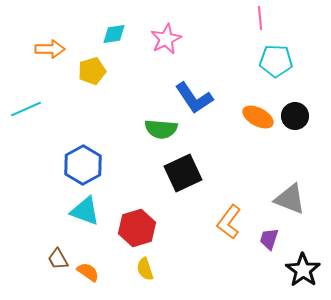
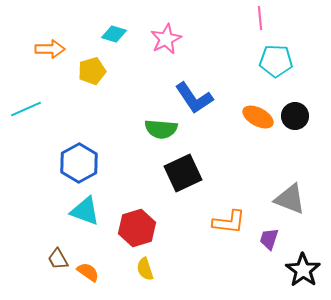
cyan diamond: rotated 25 degrees clockwise
blue hexagon: moved 4 px left, 2 px up
orange L-shape: rotated 120 degrees counterclockwise
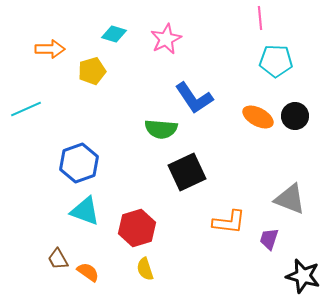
blue hexagon: rotated 9 degrees clockwise
black square: moved 4 px right, 1 px up
black star: moved 6 px down; rotated 20 degrees counterclockwise
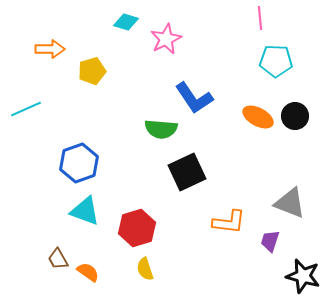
cyan diamond: moved 12 px right, 12 px up
gray triangle: moved 4 px down
purple trapezoid: moved 1 px right, 2 px down
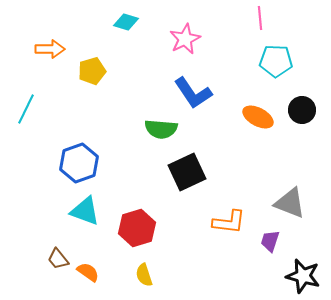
pink star: moved 19 px right
blue L-shape: moved 1 px left, 5 px up
cyan line: rotated 40 degrees counterclockwise
black circle: moved 7 px right, 6 px up
brown trapezoid: rotated 10 degrees counterclockwise
yellow semicircle: moved 1 px left, 6 px down
